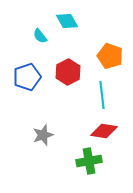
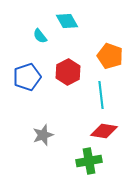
cyan line: moved 1 px left
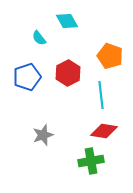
cyan semicircle: moved 1 px left, 2 px down
red hexagon: moved 1 px down
green cross: moved 2 px right
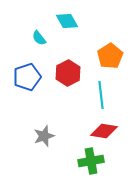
orange pentagon: rotated 20 degrees clockwise
gray star: moved 1 px right, 1 px down
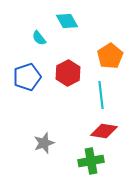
gray star: moved 7 px down
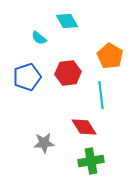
cyan semicircle: rotated 14 degrees counterclockwise
orange pentagon: rotated 10 degrees counterclockwise
red hexagon: rotated 20 degrees clockwise
red diamond: moved 20 px left, 4 px up; rotated 48 degrees clockwise
gray star: rotated 15 degrees clockwise
